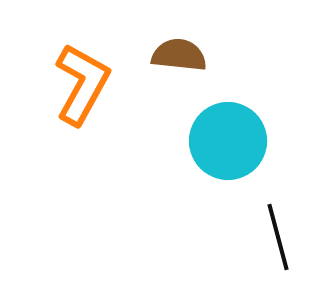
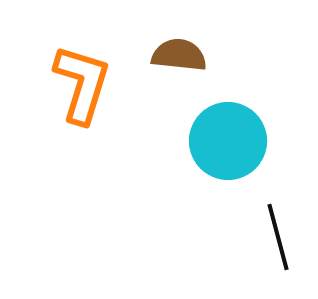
orange L-shape: rotated 12 degrees counterclockwise
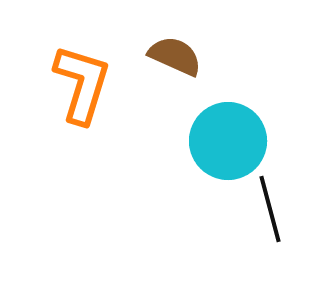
brown semicircle: moved 4 px left, 1 px down; rotated 18 degrees clockwise
black line: moved 8 px left, 28 px up
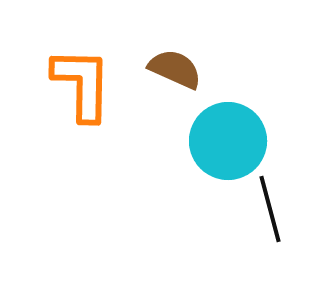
brown semicircle: moved 13 px down
orange L-shape: rotated 16 degrees counterclockwise
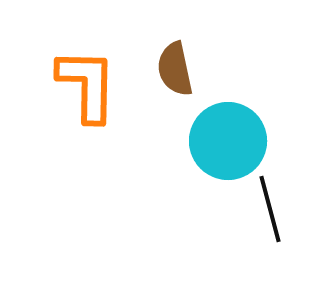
brown semicircle: rotated 126 degrees counterclockwise
orange L-shape: moved 5 px right, 1 px down
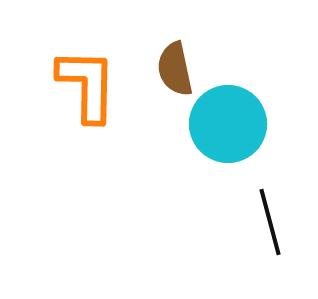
cyan circle: moved 17 px up
black line: moved 13 px down
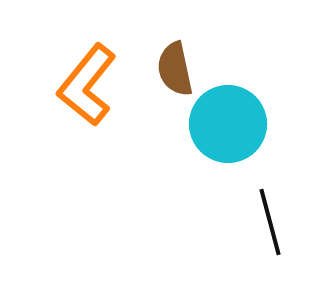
orange L-shape: rotated 142 degrees counterclockwise
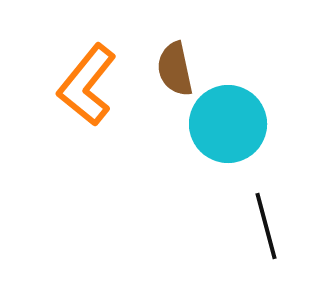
black line: moved 4 px left, 4 px down
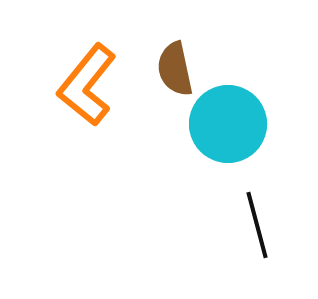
black line: moved 9 px left, 1 px up
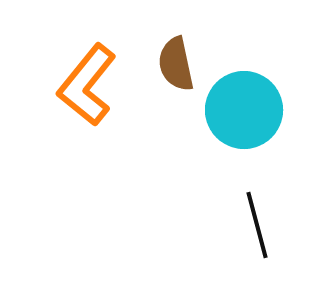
brown semicircle: moved 1 px right, 5 px up
cyan circle: moved 16 px right, 14 px up
